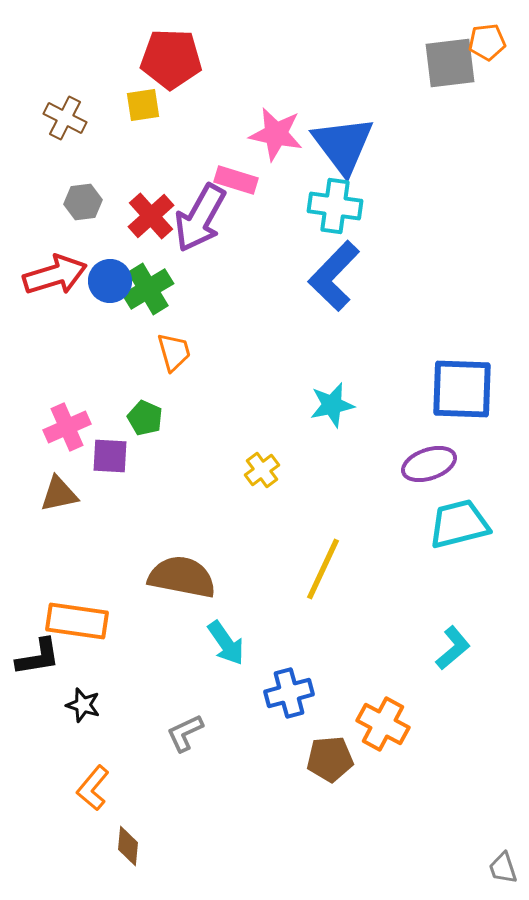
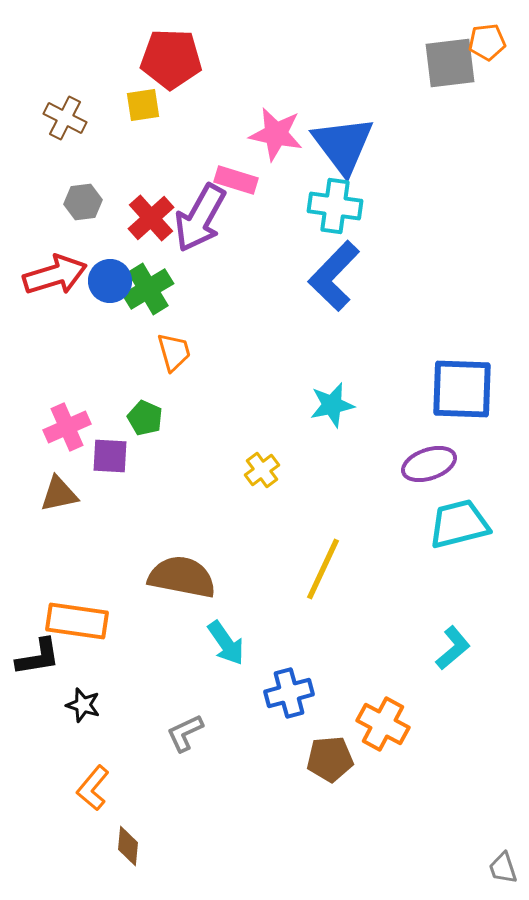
red cross: moved 2 px down
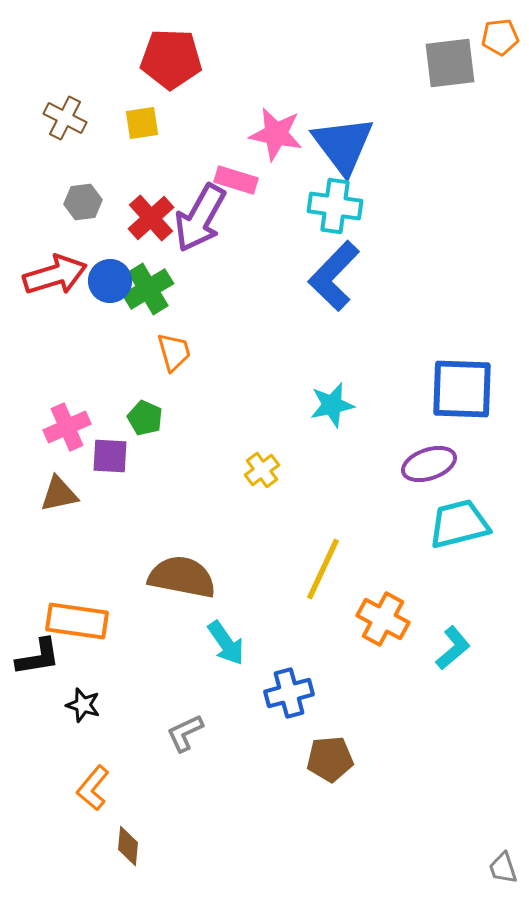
orange pentagon: moved 13 px right, 5 px up
yellow square: moved 1 px left, 18 px down
orange cross: moved 105 px up
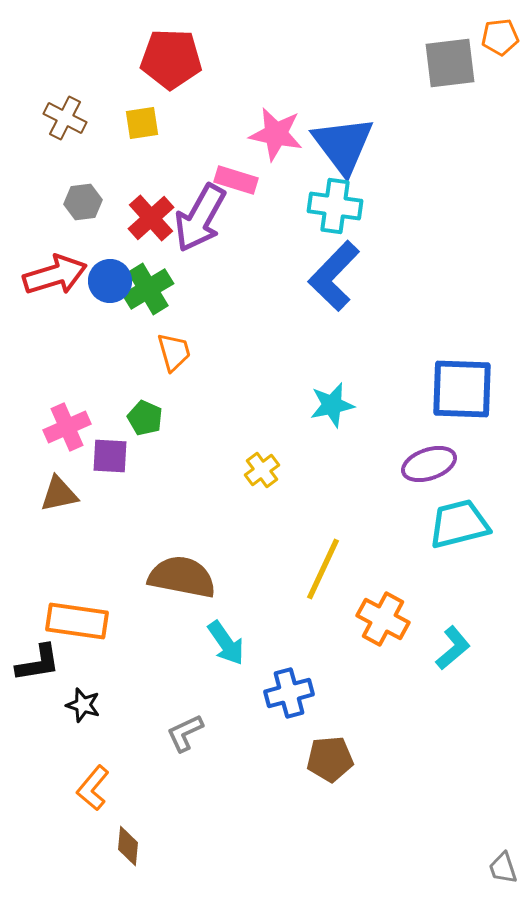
black L-shape: moved 6 px down
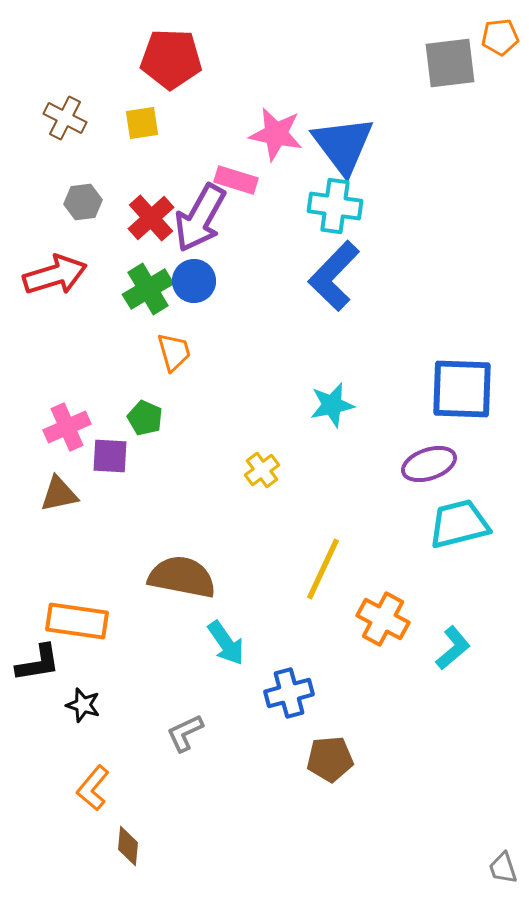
blue circle: moved 84 px right
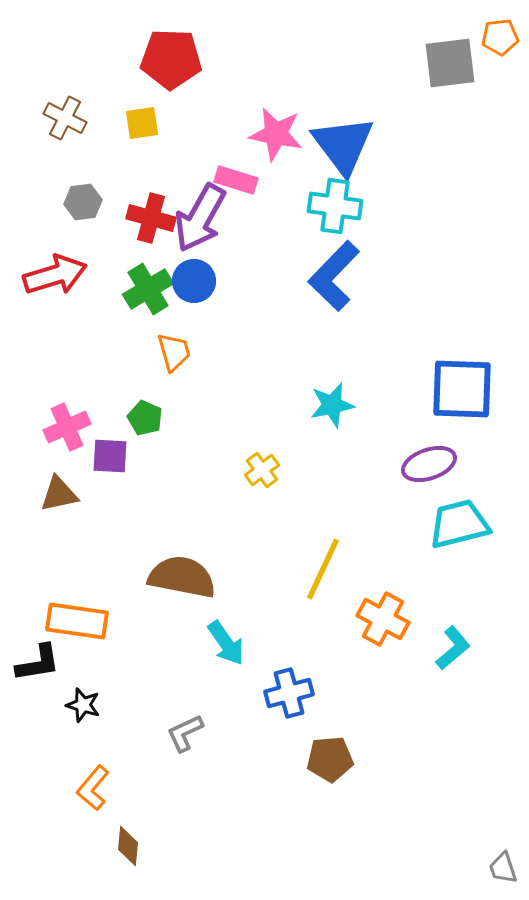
red cross: rotated 33 degrees counterclockwise
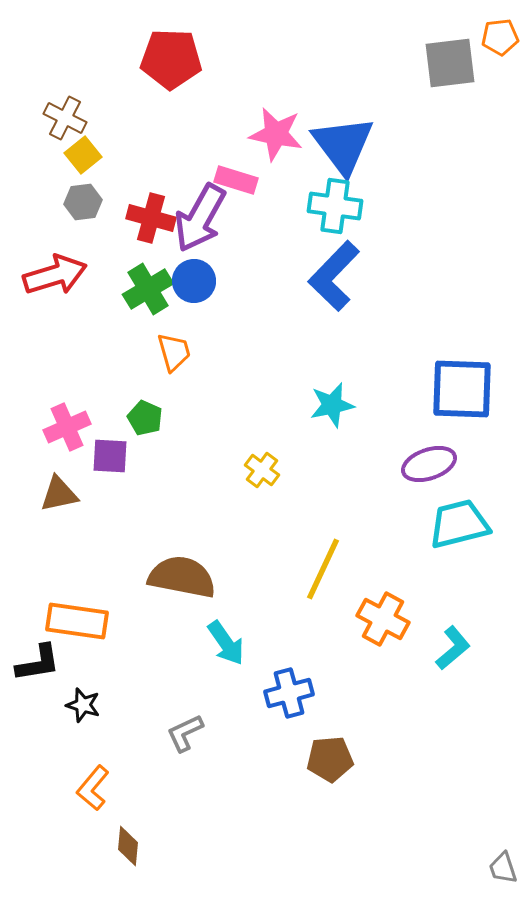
yellow square: moved 59 px left, 32 px down; rotated 30 degrees counterclockwise
yellow cross: rotated 16 degrees counterclockwise
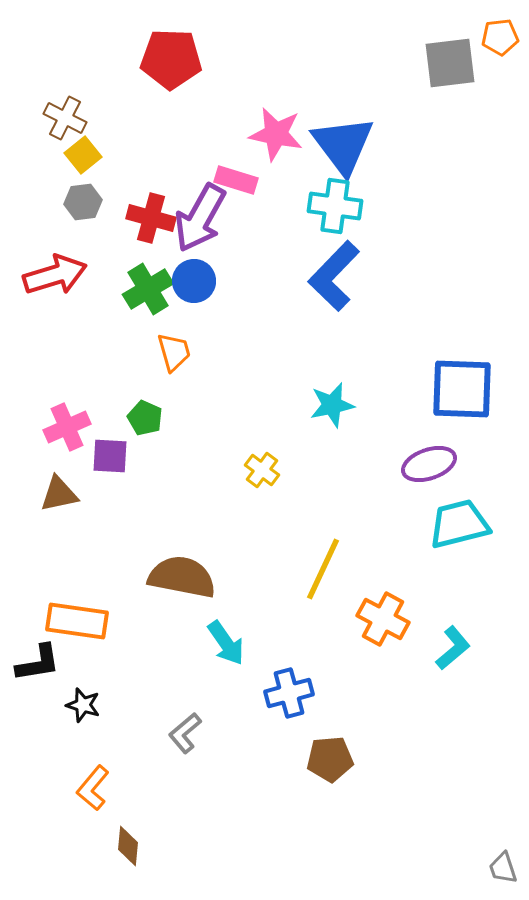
gray L-shape: rotated 15 degrees counterclockwise
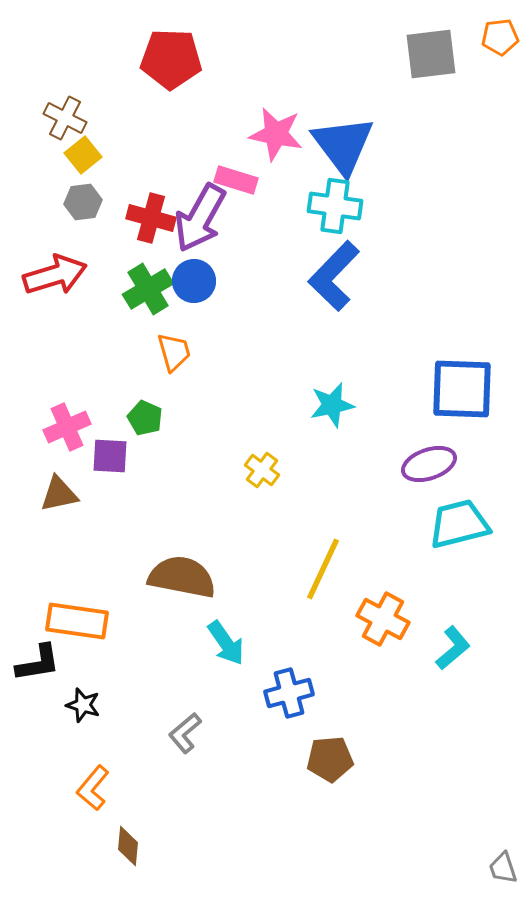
gray square: moved 19 px left, 9 px up
